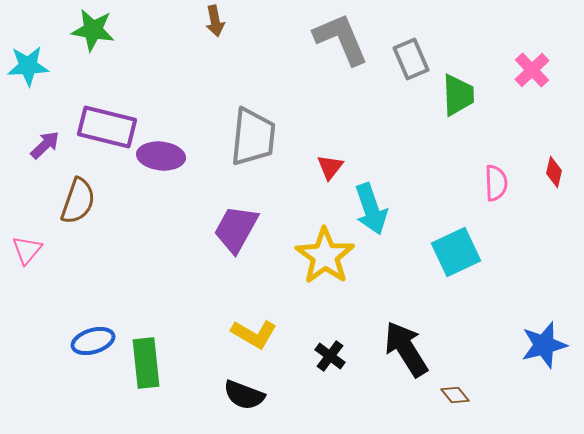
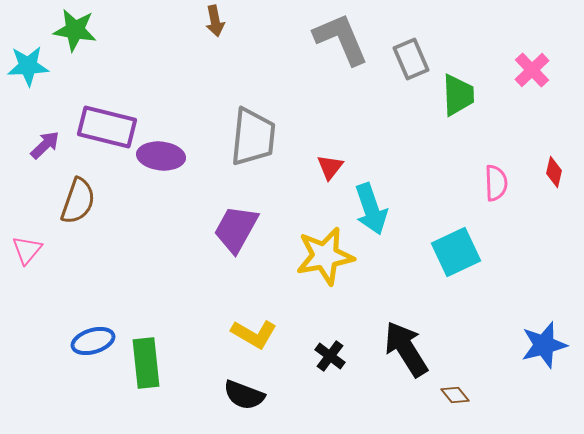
green star: moved 18 px left
yellow star: rotated 26 degrees clockwise
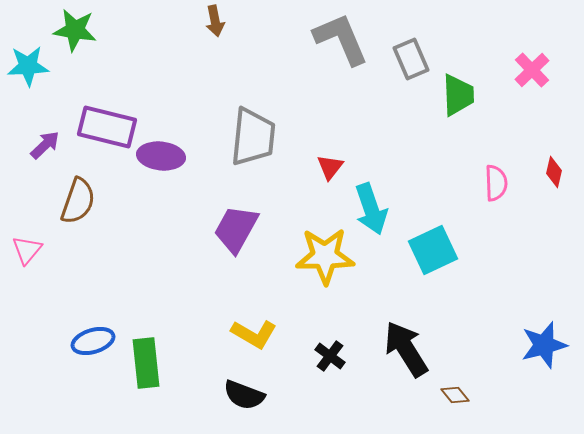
cyan square: moved 23 px left, 2 px up
yellow star: rotated 10 degrees clockwise
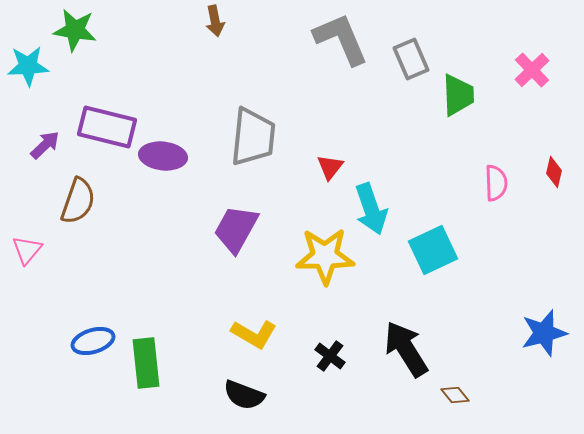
purple ellipse: moved 2 px right
blue star: moved 12 px up
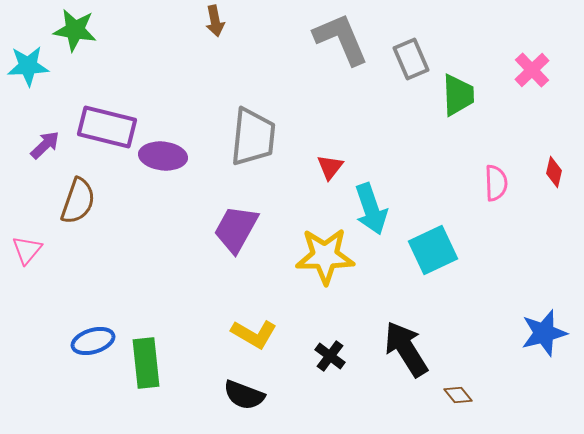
brown diamond: moved 3 px right
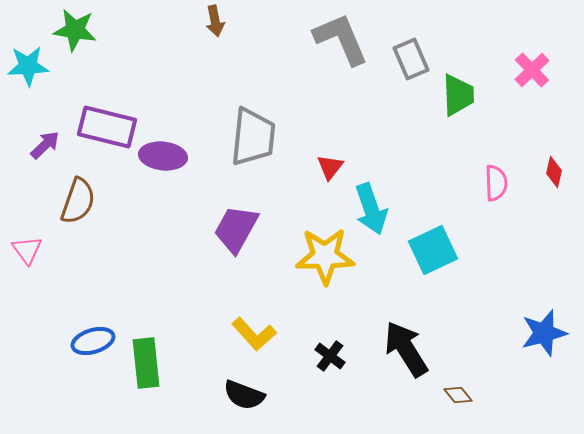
pink triangle: rotated 16 degrees counterclockwise
yellow L-shape: rotated 18 degrees clockwise
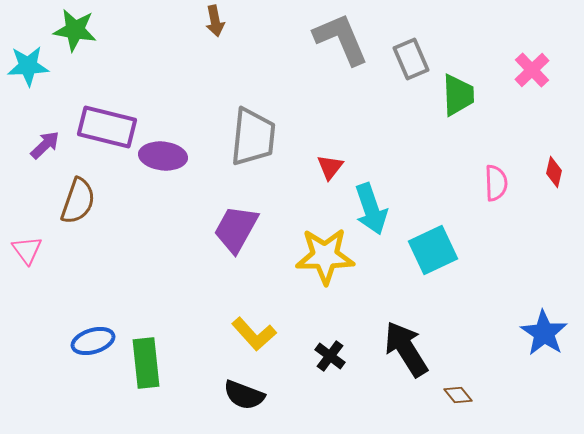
blue star: rotated 24 degrees counterclockwise
